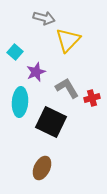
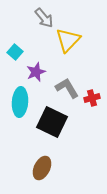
gray arrow: rotated 35 degrees clockwise
black square: moved 1 px right
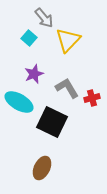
cyan square: moved 14 px right, 14 px up
purple star: moved 2 px left, 2 px down
cyan ellipse: moved 1 px left; rotated 64 degrees counterclockwise
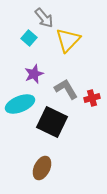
gray L-shape: moved 1 px left, 1 px down
cyan ellipse: moved 1 px right, 2 px down; rotated 52 degrees counterclockwise
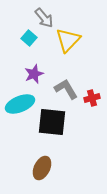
black square: rotated 20 degrees counterclockwise
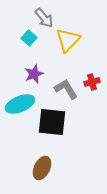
red cross: moved 16 px up
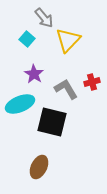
cyan square: moved 2 px left, 1 px down
purple star: rotated 18 degrees counterclockwise
black square: rotated 8 degrees clockwise
brown ellipse: moved 3 px left, 1 px up
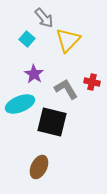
red cross: rotated 28 degrees clockwise
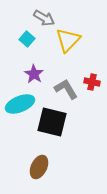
gray arrow: rotated 20 degrees counterclockwise
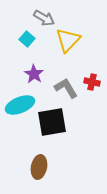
gray L-shape: moved 1 px up
cyan ellipse: moved 1 px down
black square: rotated 24 degrees counterclockwise
brown ellipse: rotated 15 degrees counterclockwise
